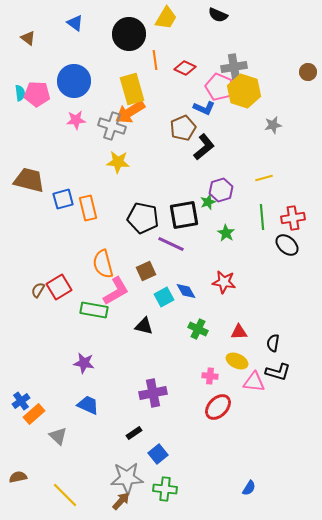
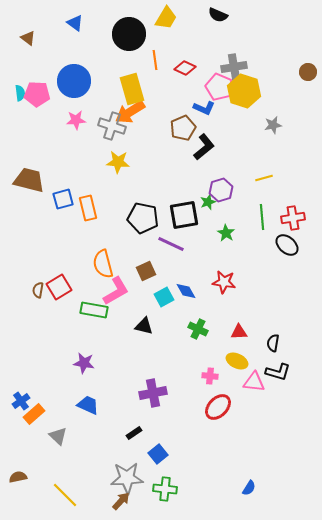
brown semicircle at (38, 290): rotated 21 degrees counterclockwise
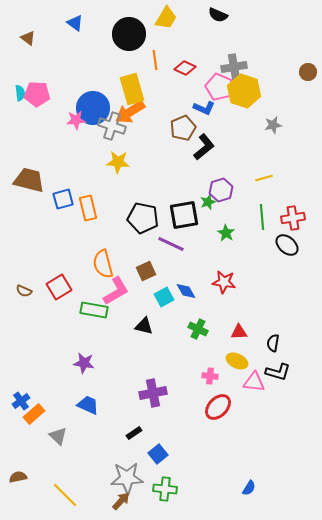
blue circle at (74, 81): moved 19 px right, 27 px down
brown semicircle at (38, 290): moved 14 px left, 1 px down; rotated 77 degrees counterclockwise
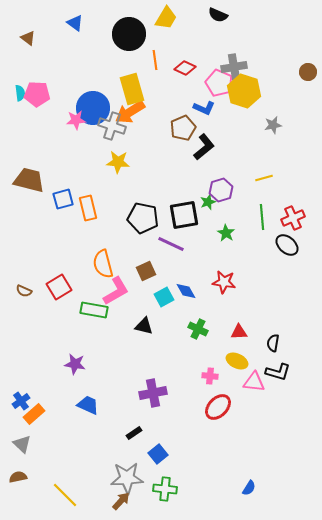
pink pentagon at (219, 87): moved 4 px up
red cross at (293, 218): rotated 15 degrees counterclockwise
purple star at (84, 363): moved 9 px left, 1 px down
gray triangle at (58, 436): moved 36 px left, 8 px down
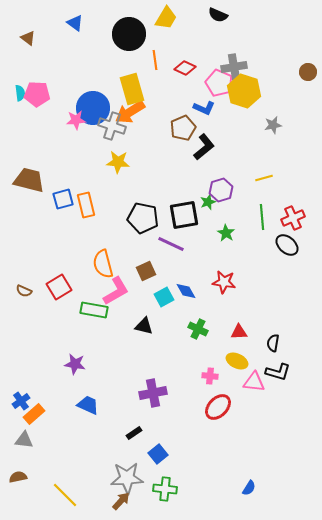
orange rectangle at (88, 208): moved 2 px left, 3 px up
gray triangle at (22, 444): moved 2 px right, 4 px up; rotated 36 degrees counterclockwise
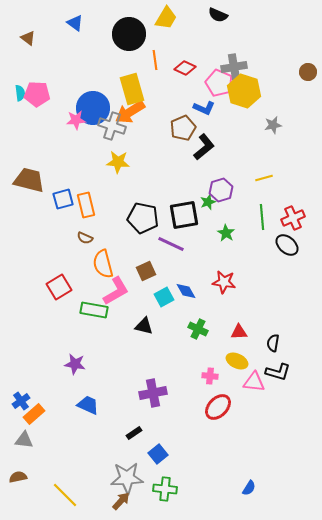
brown semicircle at (24, 291): moved 61 px right, 53 px up
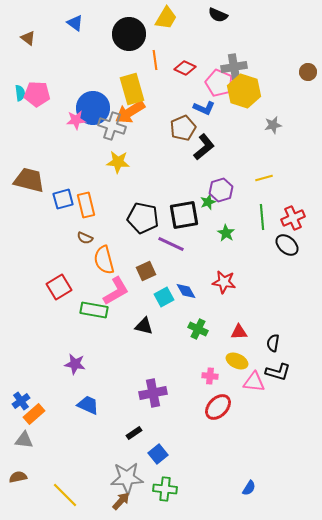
orange semicircle at (103, 264): moved 1 px right, 4 px up
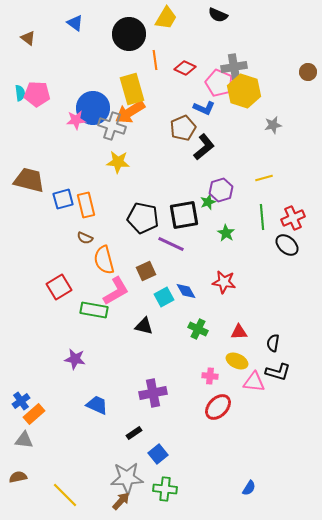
purple star at (75, 364): moved 5 px up
blue trapezoid at (88, 405): moved 9 px right
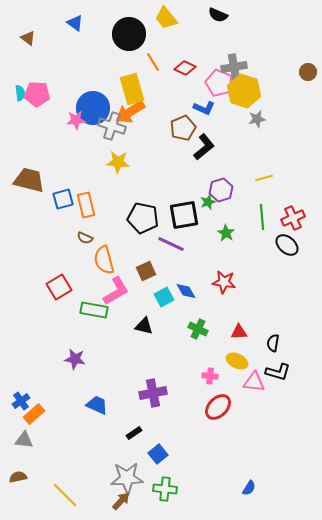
yellow trapezoid at (166, 18): rotated 110 degrees clockwise
orange line at (155, 60): moved 2 px left, 2 px down; rotated 24 degrees counterclockwise
gray star at (273, 125): moved 16 px left, 6 px up
